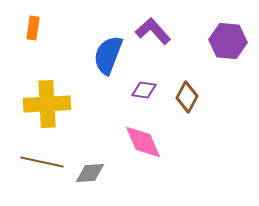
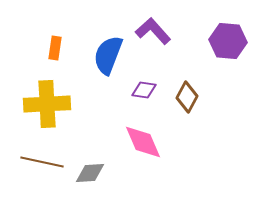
orange rectangle: moved 22 px right, 20 px down
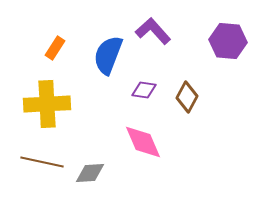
orange rectangle: rotated 25 degrees clockwise
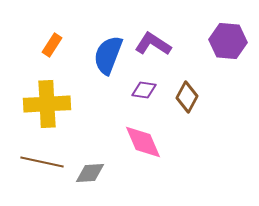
purple L-shape: moved 13 px down; rotated 15 degrees counterclockwise
orange rectangle: moved 3 px left, 3 px up
